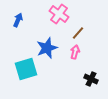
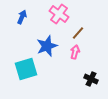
blue arrow: moved 4 px right, 3 px up
blue star: moved 2 px up
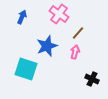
cyan square: rotated 35 degrees clockwise
black cross: moved 1 px right
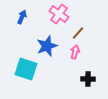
black cross: moved 4 px left; rotated 24 degrees counterclockwise
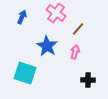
pink cross: moved 3 px left, 1 px up
brown line: moved 4 px up
blue star: rotated 20 degrees counterclockwise
cyan square: moved 1 px left, 4 px down
black cross: moved 1 px down
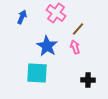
pink arrow: moved 5 px up; rotated 32 degrees counterclockwise
cyan square: moved 12 px right; rotated 15 degrees counterclockwise
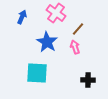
blue star: moved 4 px up
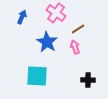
brown line: rotated 16 degrees clockwise
cyan square: moved 3 px down
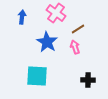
blue arrow: rotated 16 degrees counterclockwise
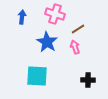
pink cross: moved 1 px left, 1 px down; rotated 18 degrees counterclockwise
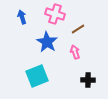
blue arrow: rotated 24 degrees counterclockwise
pink arrow: moved 5 px down
cyan square: rotated 25 degrees counterclockwise
